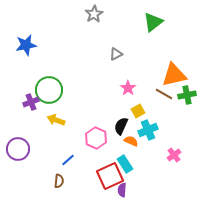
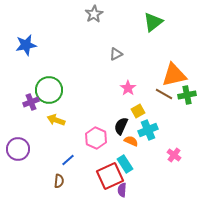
pink cross: rotated 16 degrees counterclockwise
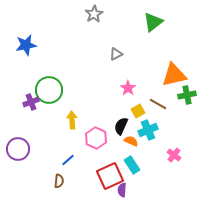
brown line: moved 6 px left, 10 px down
yellow arrow: moved 16 px right; rotated 66 degrees clockwise
cyan rectangle: moved 7 px right, 1 px down
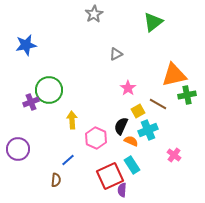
brown semicircle: moved 3 px left, 1 px up
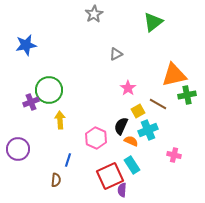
yellow arrow: moved 12 px left
pink cross: rotated 24 degrees counterclockwise
blue line: rotated 32 degrees counterclockwise
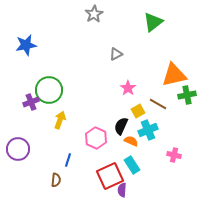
yellow arrow: rotated 24 degrees clockwise
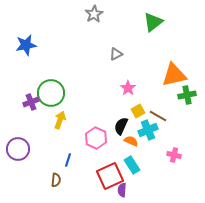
green circle: moved 2 px right, 3 px down
brown line: moved 12 px down
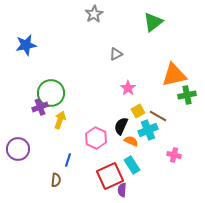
purple cross: moved 9 px right, 5 px down
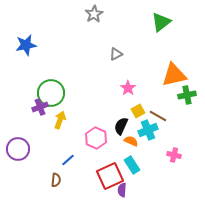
green triangle: moved 8 px right
blue line: rotated 32 degrees clockwise
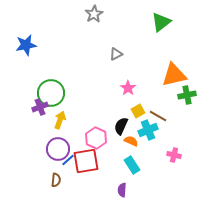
purple circle: moved 40 px right
red square: moved 24 px left, 15 px up; rotated 16 degrees clockwise
